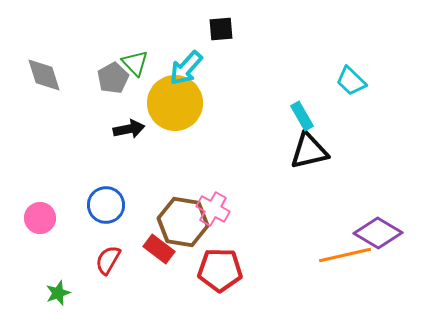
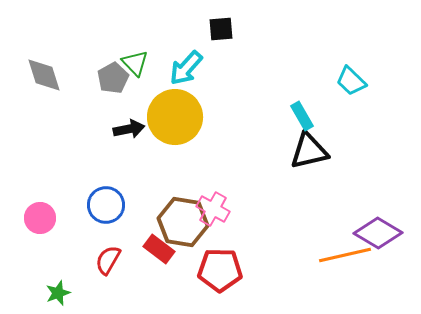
yellow circle: moved 14 px down
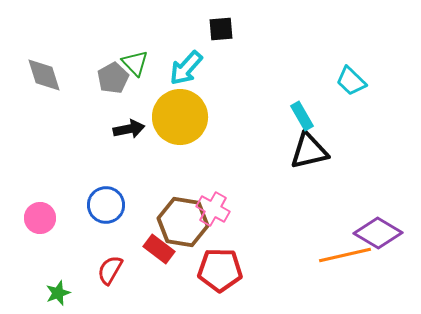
yellow circle: moved 5 px right
red semicircle: moved 2 px right, 10 px down
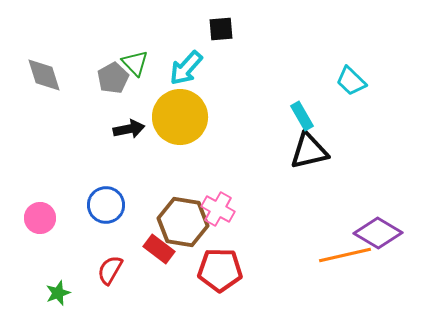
pink cross: moved 5 px right
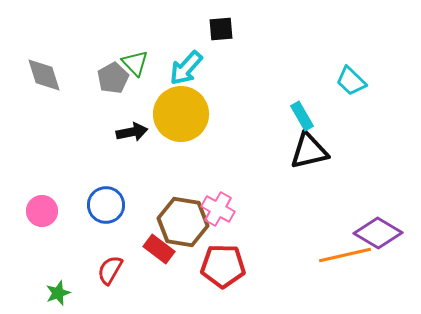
yellow circle: moved 1 px right, 3 px up
black arrow: moved 3 px right, 3 px down
pink circle: moved 2 px right, 7 px up
red pentagon: moved 3 px right, 4 px up
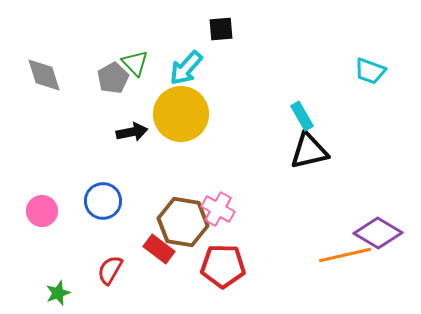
cyan trapezoid: moved 19 px right, 10 px up; rotated 24 degrees counterclockwise
blue circle: moved 3 px left, 4 px up
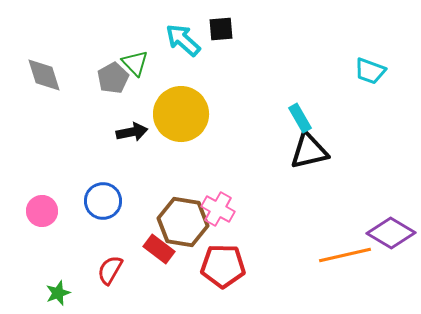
cyan arrow: moved 3 px left, 28 px up; rotated 90 degrees clockwise
cyan rectangle: moved 2 px left, 2 px down
purple diamond: moved 13 px right
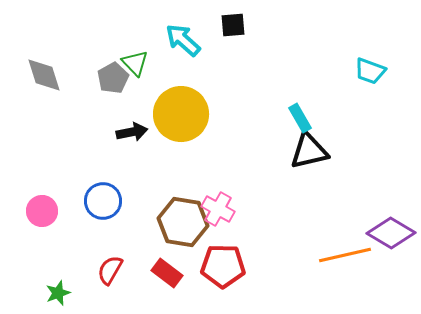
black square: moved 12 px right, 4 px up
red rectangle: moved 8 px right, 24 px down
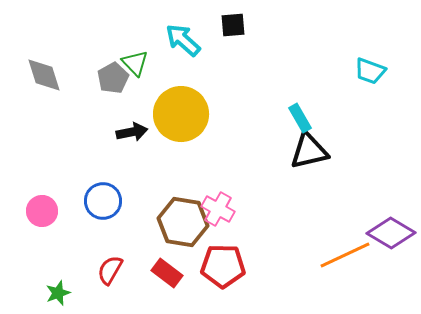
orange line: rotated 12 degrees counterclockwise
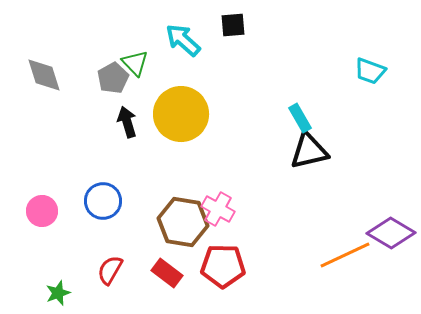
black arrow: moved 5 px left, 10 px up; rotated 96 degrees counterclockwise
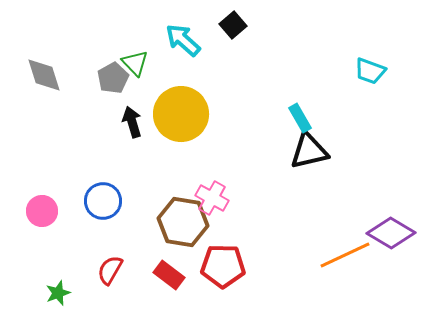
black square: rotated 36 degrees counterclockwise
black arrow: moved 5 px right
pink cross: moved 6 px left, 11 px up
red rectangle: moved 2 px right, 2 px down
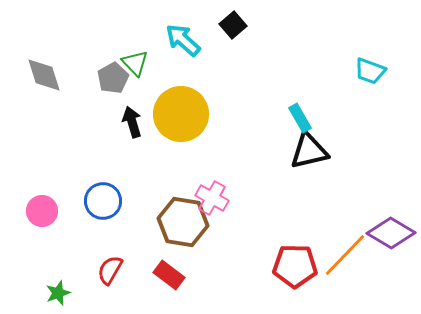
orange line: rotated 21 degrees counterclockwise
red pentagon: moved 72 px right
